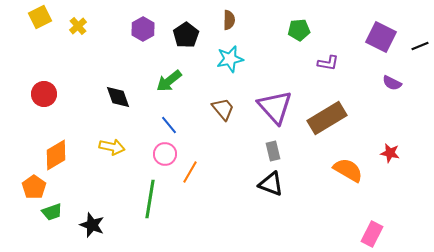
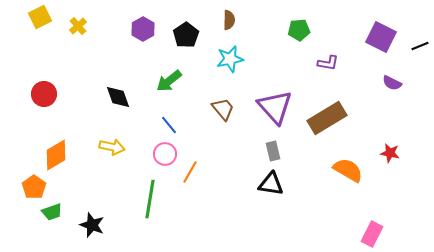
black triangle: rotated 12 degrees counterclockwise
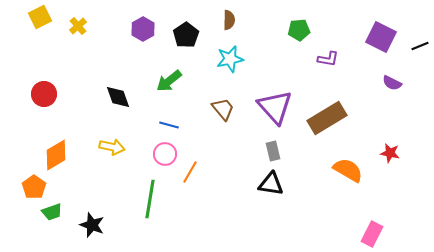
purple L-shape: moved 4 px up
blue line: rotated 36 degrees counterclockwise
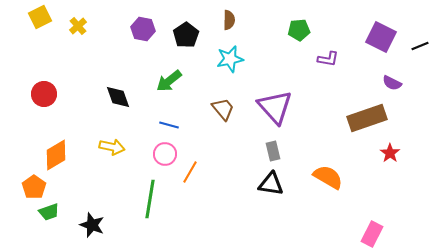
purple hexagon: rotated 20 degrees counterclockwise
brown rectangle: moved 40 px right; rotated 12 degrees clockwise
red star: rotated 24 degrees clockwise
orange semicircle: moved 20 px left, 7 px down
green trapezoid: moved 3 px left
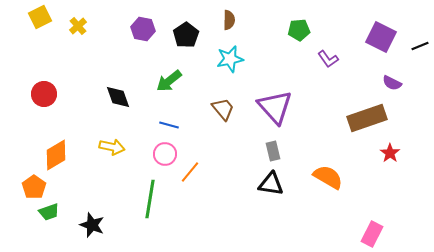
purple L-shape: rotated 45 degrees clockwise
orange line: rotated 10 degrees clockwise
